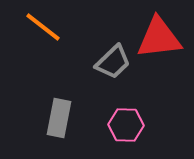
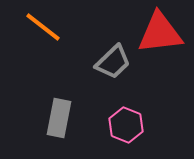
red triangle: moved 1 px right, 5 px up
pink hexagon: rotated 20 degrees clockwise
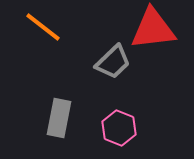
red triangle: moved 7 px left, 4 px up
pink hexagon: moved 7 px left, 3 px down
